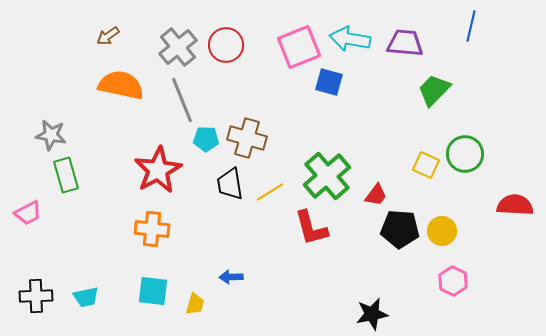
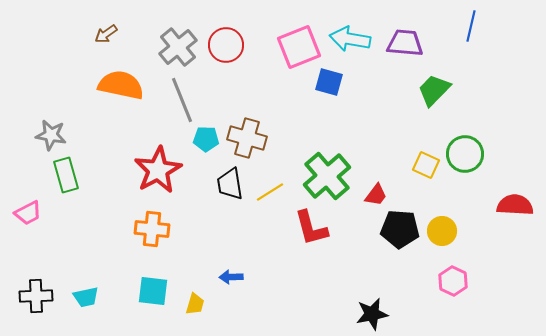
brown arrow: moved 2 px left, 2 px up
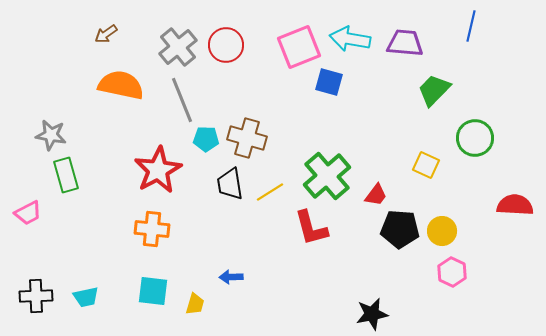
green circle: moved 10 px right, 16 px up
pink hexagon: moved 1 px left, 9 px up
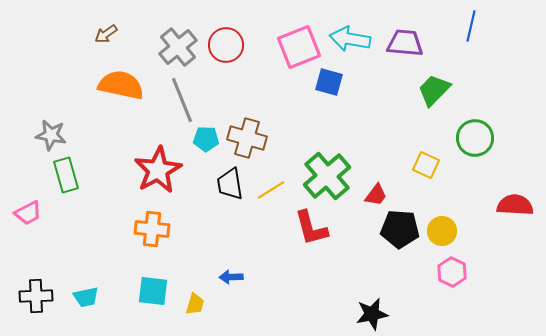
yellow line: moved 1 px right, 2 px up
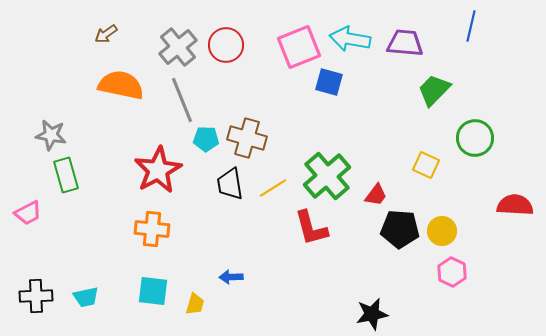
yellow line: moved 2 px right, 2 px up
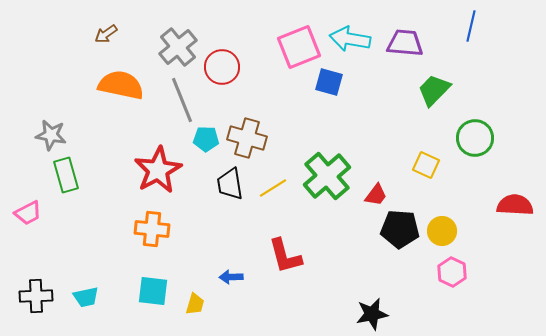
red circle: moved 4 px left, 22 px down
red L-shape: moved 26 px left, 28 px down
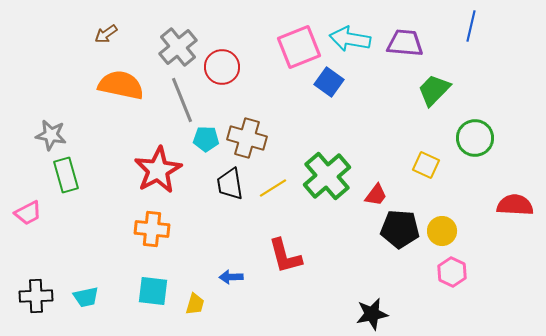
blue square: rotated 20 degrees clockwise
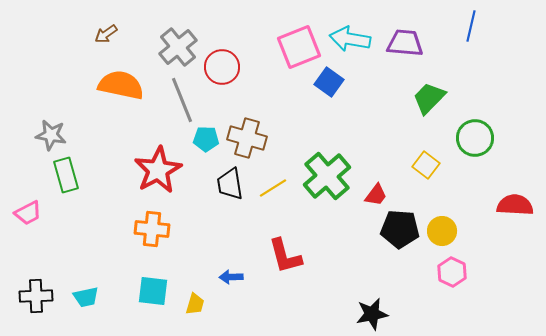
green trapezoid: moved 5 px left, 8 px down
yellow square: rotated 12 degrees clockwise
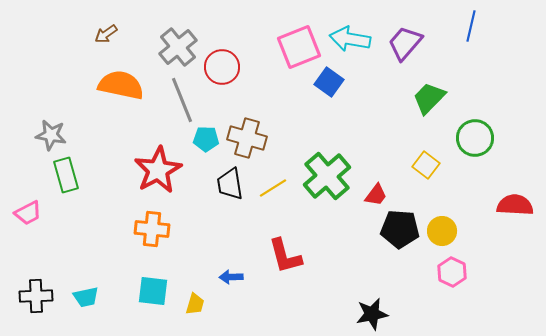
purple trapezoid: rotated 54 degrees counterclockwise
